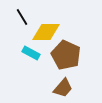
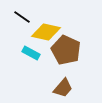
black line: rotated 24 degrees counterclockwise
yellow diamond: rotated 12 degrees clockwise
brown pentagon: moved 5 px up
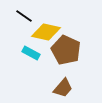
black line: moved 2 px right, 1 px up
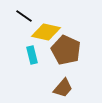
cyan rectangle: moved 1 px right, 2 px down; rotated 48 degrees clockwise
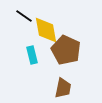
yellow diamond: moved 2 px up; rotated 68 degrees clockwise
brown trapezoid: rotated 30 degrees counterclockwise
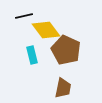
black line: rotated 48 degrees counterclockwise
yellow diamond: rotated 28 degrees counterclockwise
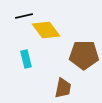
brown pentagon: moved 18 px right, 5 px down; rotated 24 degrees counterclockwise
cyan rectangle: moved 6 px left, 4 px down
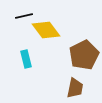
brown pentagon: rotated 28 degrees counterclockwise
brown trapezoid: moved 12 px right
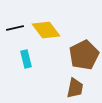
black line: moved 9 px left, 12 px down
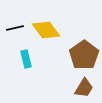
brown pentagon: rotated 8 degrees counterclockwise
brown trapezoid: moved 9 px right; rotated 20 degrees clockwise
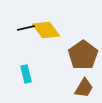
black line: moved 11 px right
brown pentagon: moved 1 px left
cyan rectangle: moved 15 px down
